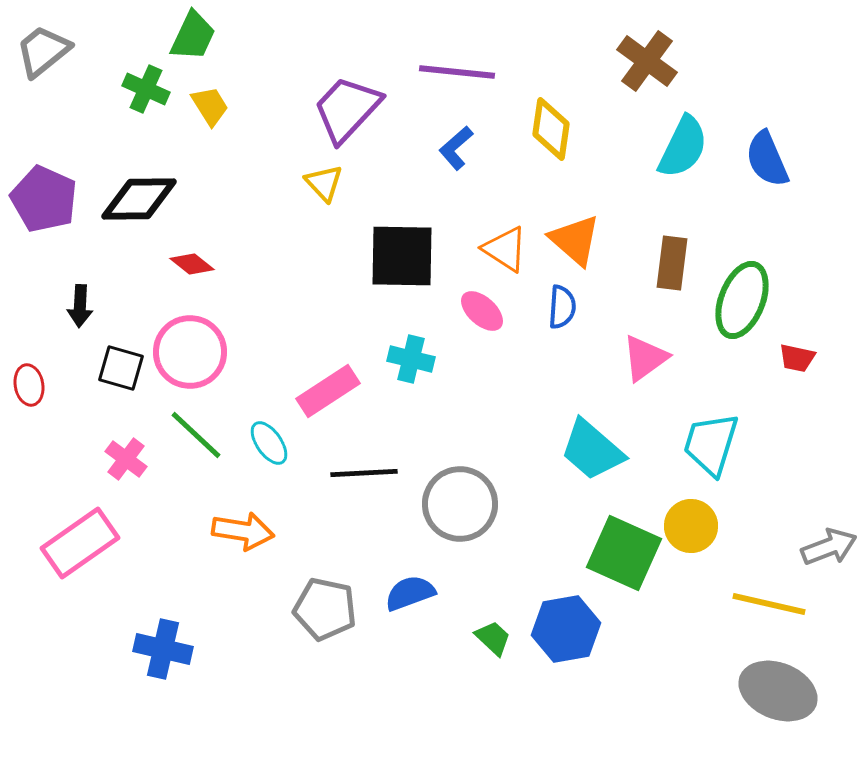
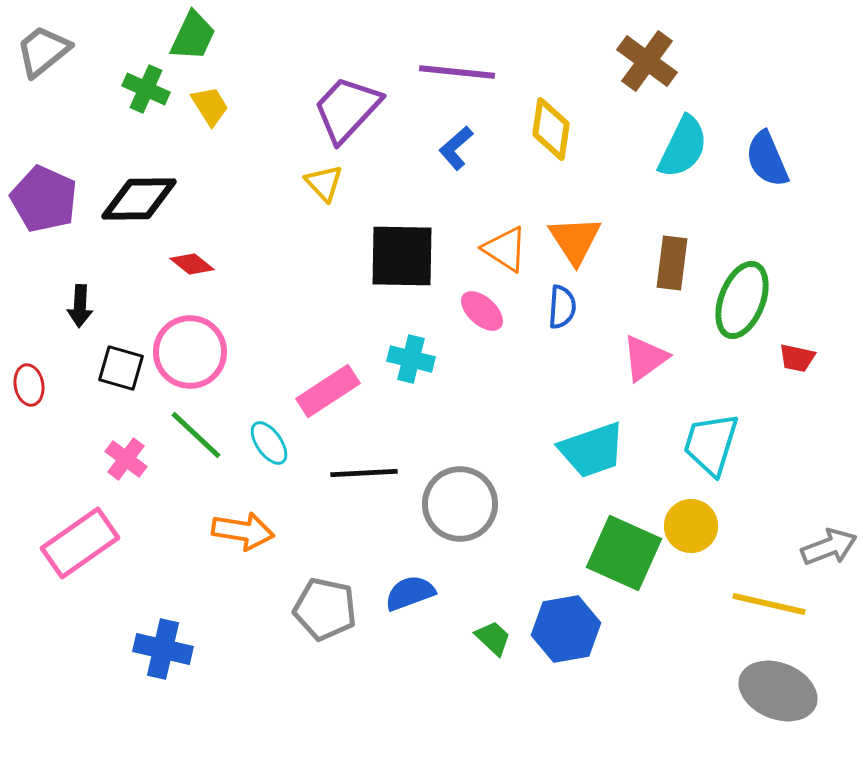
orange triangle at (575, 240): rotated 16 degrees clockwise
cyan trapezoid at (592, 450): rotated 60 degrees counterclockwise
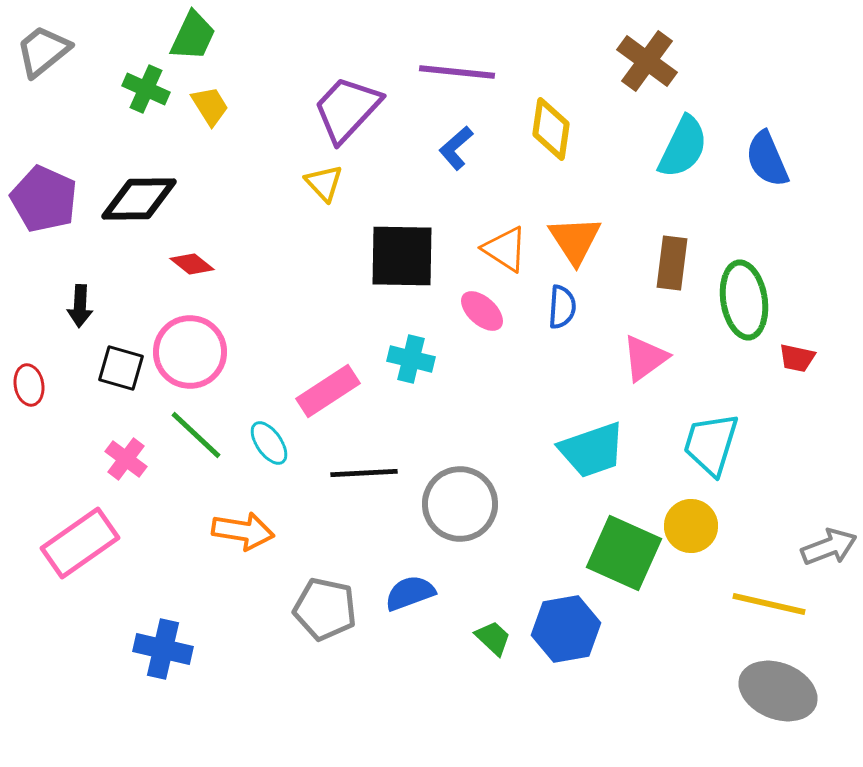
green ellipse at (742, 300): moved 2 px right; rotated 30 degrees counterclockwise
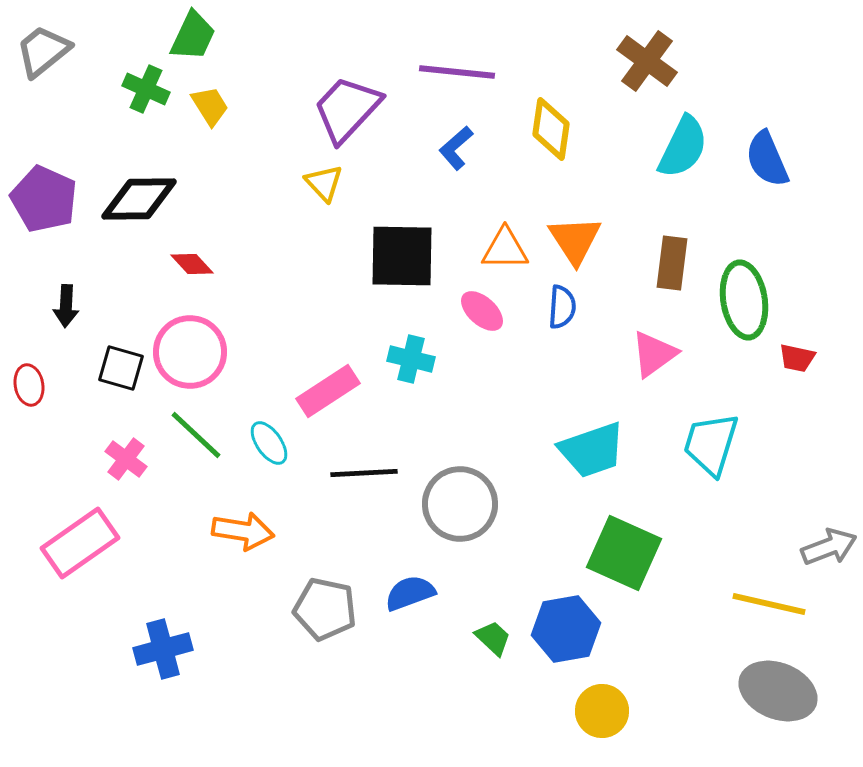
orange triangle at (505, 249): rotated 33 degrees counterclockwise
red diamond at (192, 264): rotated 9 degrees clockwise
black arrow at (80, 306): moved 14 px left
pink triangle at (645, 358): moved 9 px right, 4 px up
yellow circle at (691, 526): moved 89 px left, 185 px down
blue cross at (163, 649): rotated 28 degrees counterclockwise
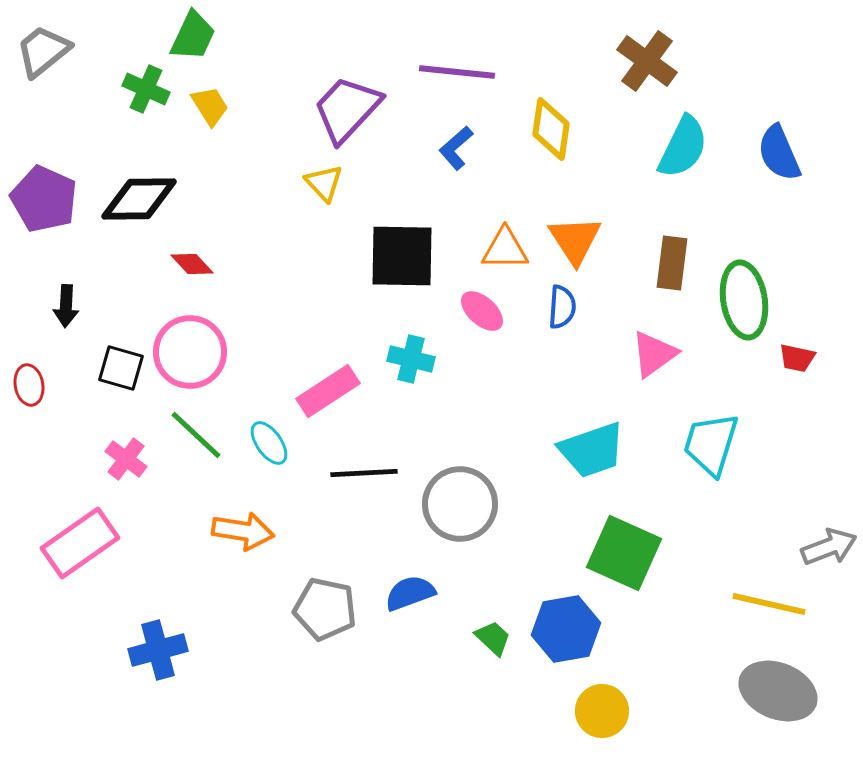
blue semicircle at (767, 159): moved 12 px right, 6 px up
blue cross at (163, 649): moved 5 px left, 1 px down
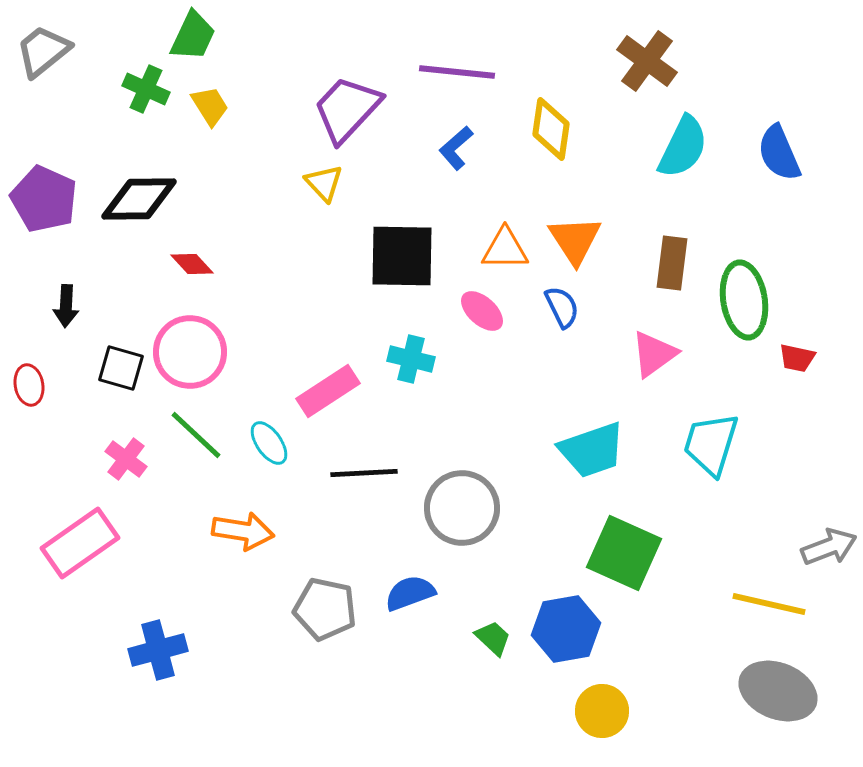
blue semicircle at (562, 307): rotated 30 degrees counterclockwise
gray circle at (460, 504): moved 2 px right, 4 px down
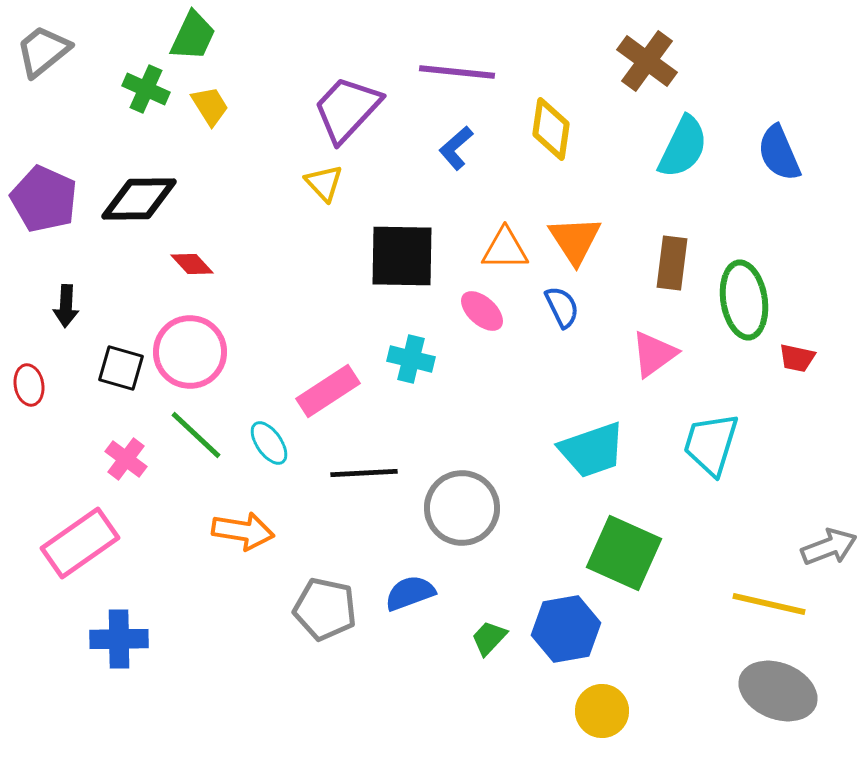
green trapezoid at (493, 638): moved 4 px left; rotated 90 degrees counterclockwise
blue cross at (158, 650): moved 39 px left, 11 px up; rotated 14 degrees clockwise
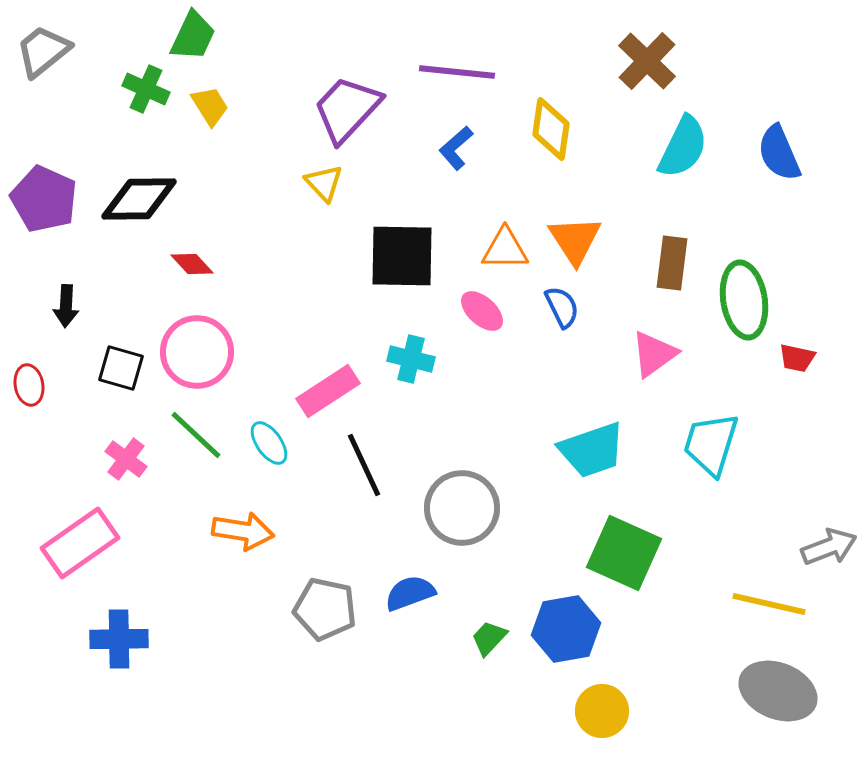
brown cross at (647, 61): rotated 8 degrees clockwise
pink circle at (190, 352): moved 7 px right
black line at (364, 473): moved 8 px up; rotated 68 degrees clockwise
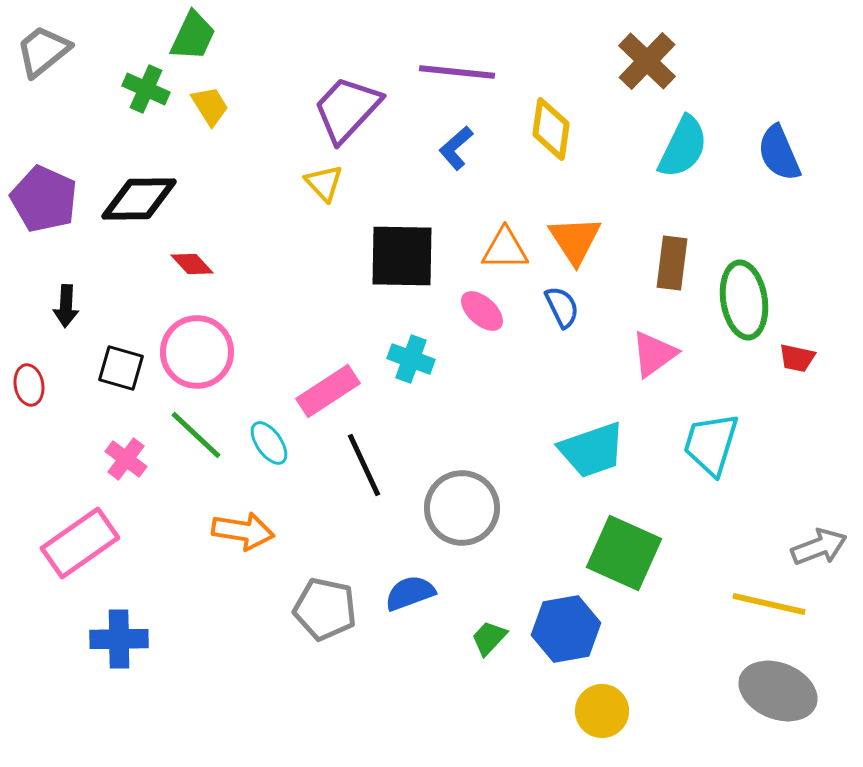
cyan cross at (411, 359): rotated 6 degrees clockwise
gray arrow at (829, 547): moved 10 px left
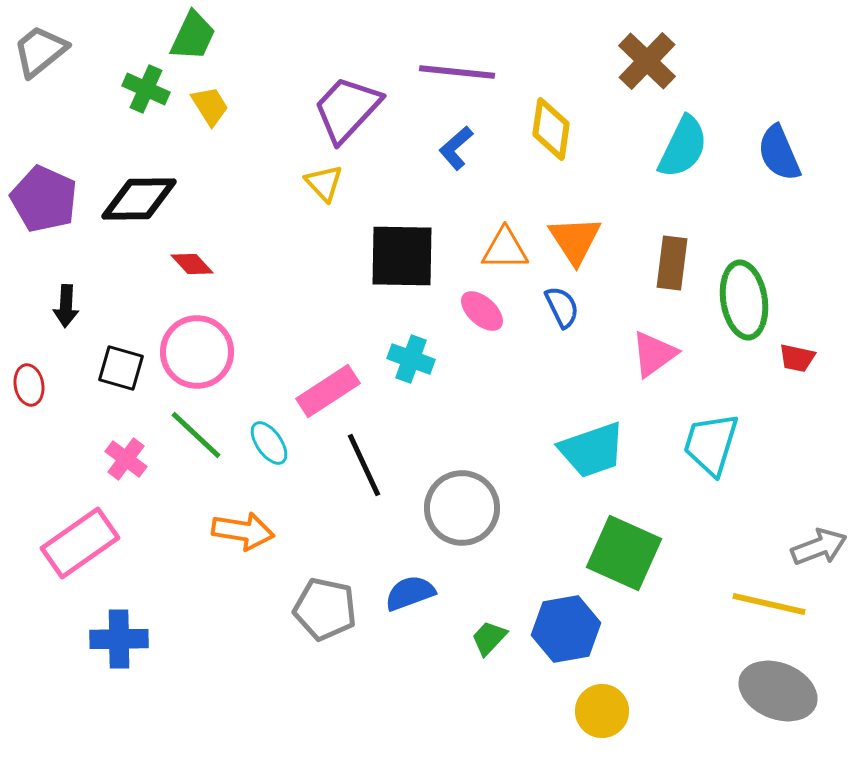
gray trapezoid at (43, 51): moved 3 px left
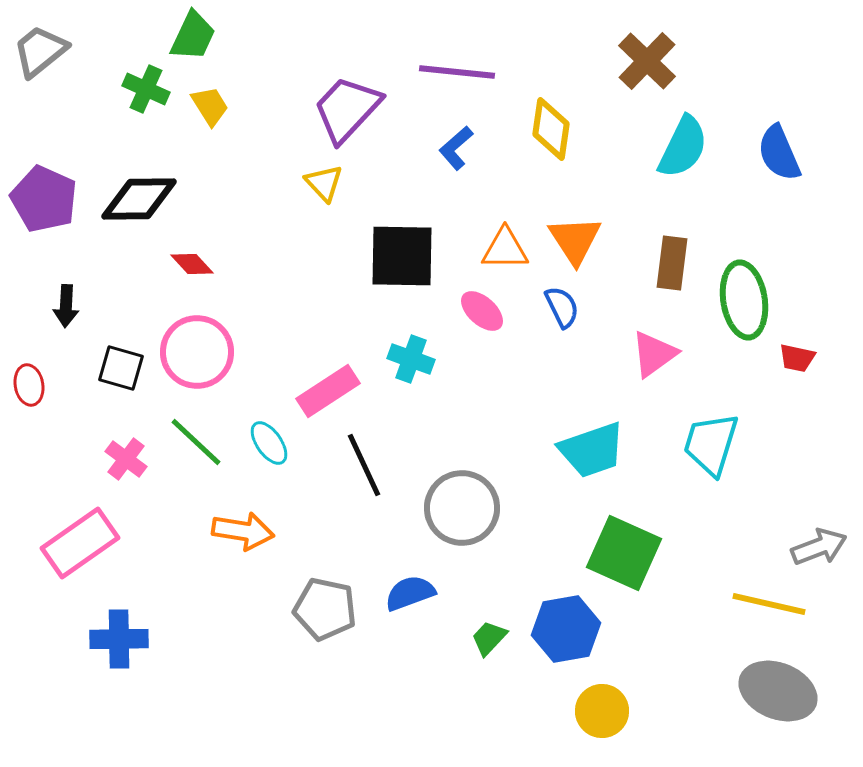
green line at (196, 435): moved 7 px down
